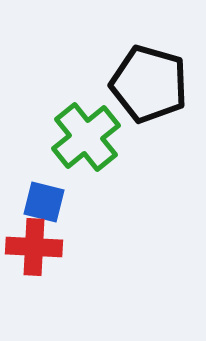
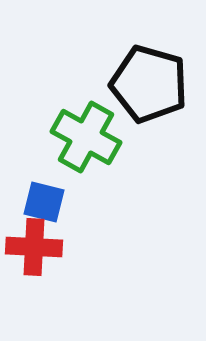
green cross: rotated 22 degrees counterclockwise
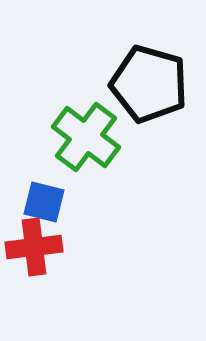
green cross: rotated 8 degrees clockwise
red cross: rotated 10 degrees counterclockwise
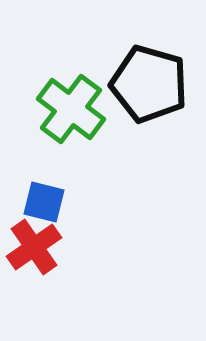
green cross: moved 15 px left, 28 px up
red cross: rotated 28 degrees counterclockwise
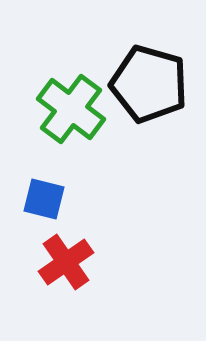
blue square: moved 3 px up
red cross: moved 32 px right, 15 px down
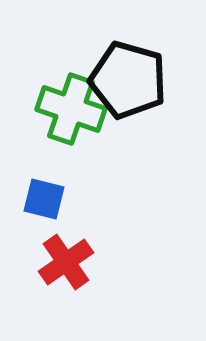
black pentagon: moved 21 px left, 4 px up
green cross: rotated 18 degrees counterclockwise
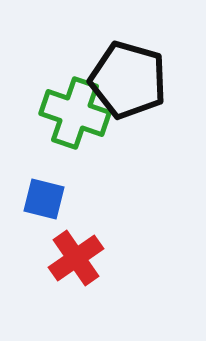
green cross: moved 4 px right, 4 px down
red cross: moved 10 px right, 4 px up
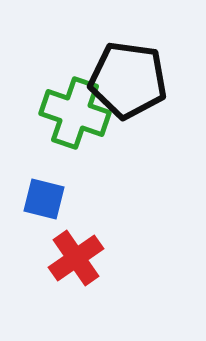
black pentagon: rotated 8 degrees counterclockwise
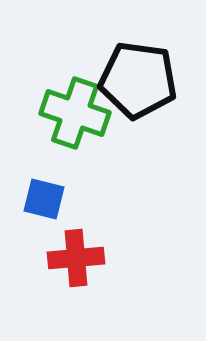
black pentagon: moved 10 px right
red cross: rotated 30 degrees clockwise
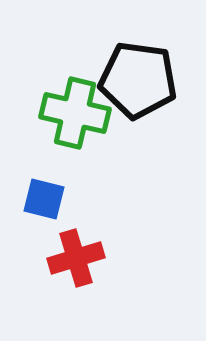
green cross: rotated 6 degrees counterclockwise
red cross: rotated 12 degrees counterclockwise
